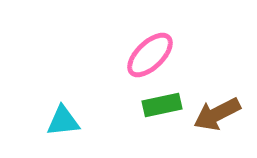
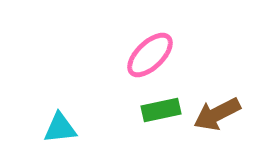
green rectangle: moved 1 px left, 5 px down
cyan triangle: moved 3 px left, 7 px down
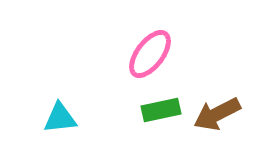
pink ellipse: moved 1 px up; rotated 9 degrees counterclockwise
cyan triangle: moved 10 px up
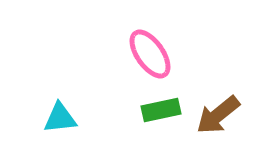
pink ellipse: rotated 72 degrees counterclockwise
brown arrow: moved 1 px right, 1 px down; rotated 12 degrees counterclockwise
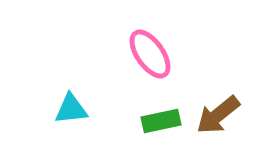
green rectangle: moved 11 px down
cyan triangle: moved 11 px right, 9 px up
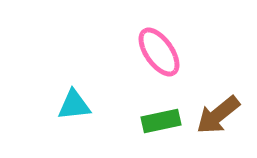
pink ellipse: moved 9 px right, 2 px up
cyan triangle: moved 3 px right, 4 px up
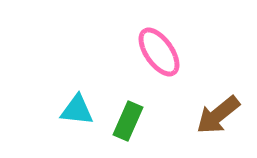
cyan triangle: moved 3 px right, 5 px down; rotated 12 degrees clockwise
green rectangle: moved 33 px left; rotated 54 degrees counterclockwise
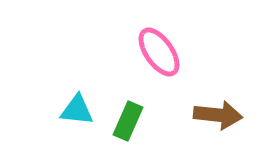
brown arrow: rotated 135 degrees counterclockwise
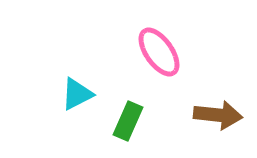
cyan triangle: moved 16 px up; rotated 33 degrees counterclockwise
